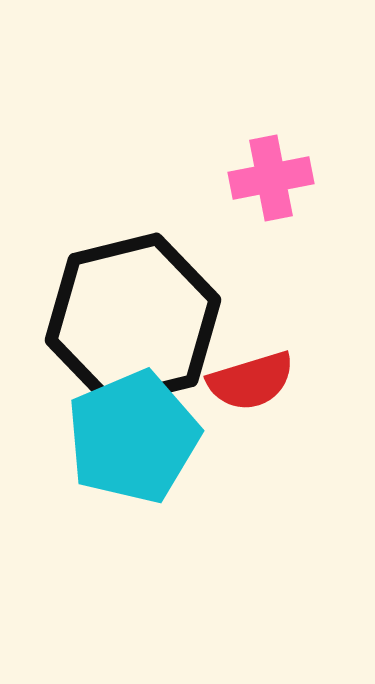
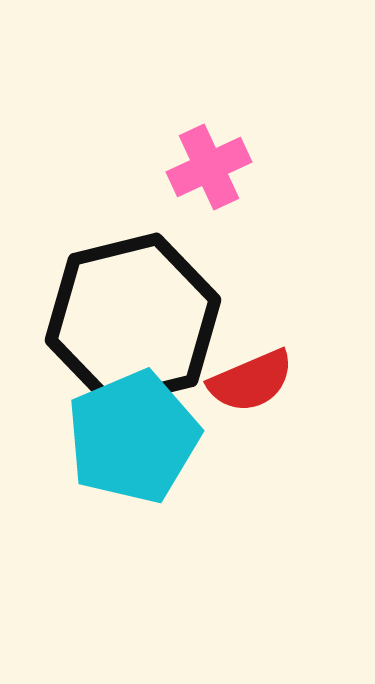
pink cross: moved 62 px left, 11 px up; rotated 14 degrees counterclockwise
red semicircle: rotated 6 degrees counterclockwise
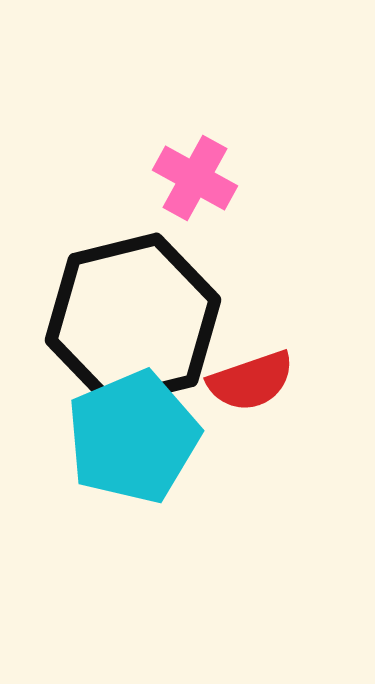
pink cross: moved 14 px left, 11 px down; rotated 36 degrees counterclockwise
red semicircle: rotated 4 degrees clockwise
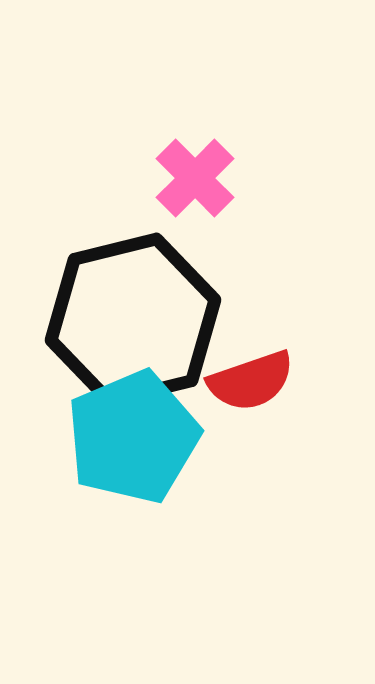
pink cross: rotated 16 degrees clockwise
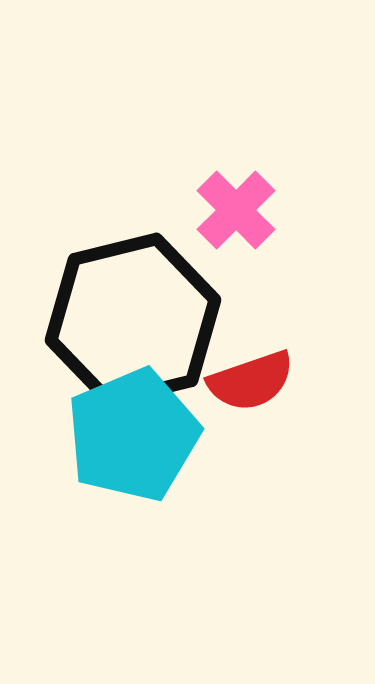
pink cross: moved 41 px right, 32 px down
cyan pentagon: moved 2 px up
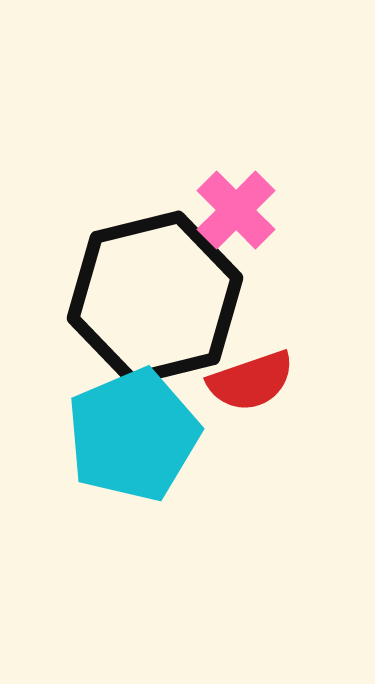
black hexagon: moved 22 px right, 22 px up
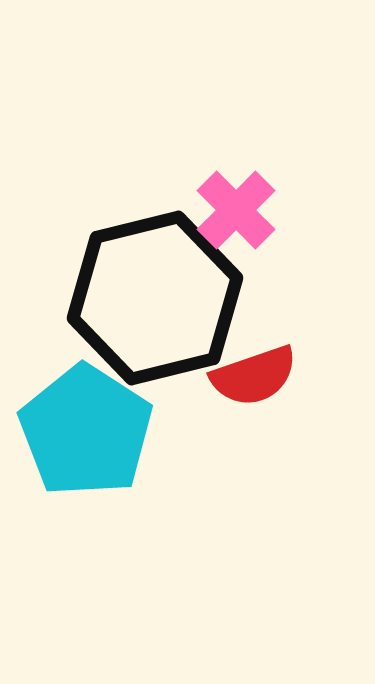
red semicircle: moved 3 px right, 5 px up
cyan pentagon: moved 47 px left, 4 px up; rotated 16 degrees counterclockwise
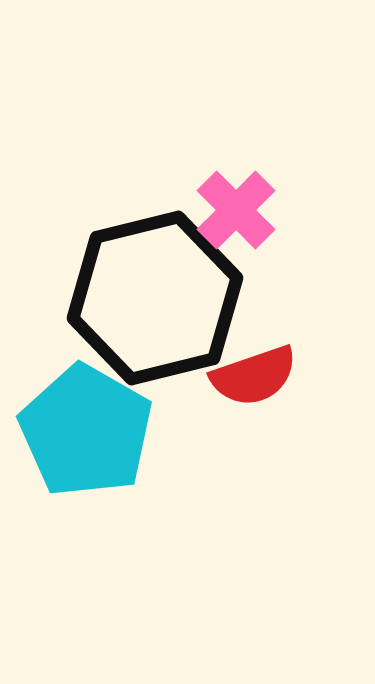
cyan pentagon: rotated 3 degrees counterclockwise
